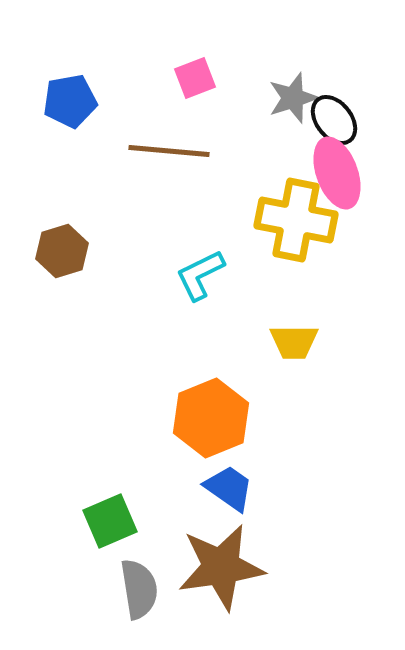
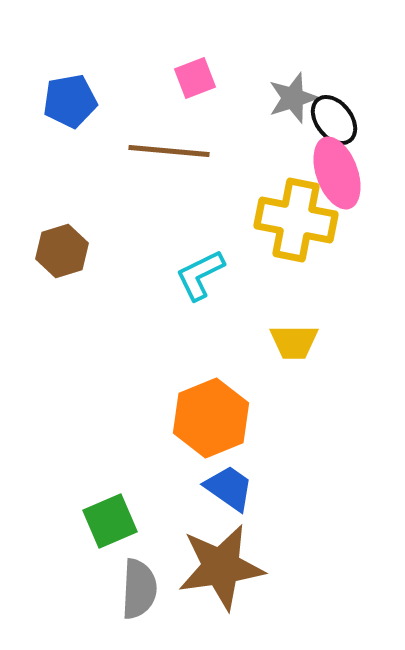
gray semicircle: rotated 12 degrees clockwise
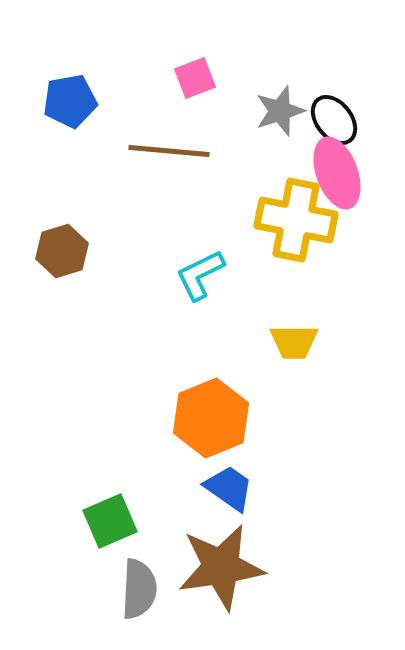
gray star: moved 13 px left, 13 px down
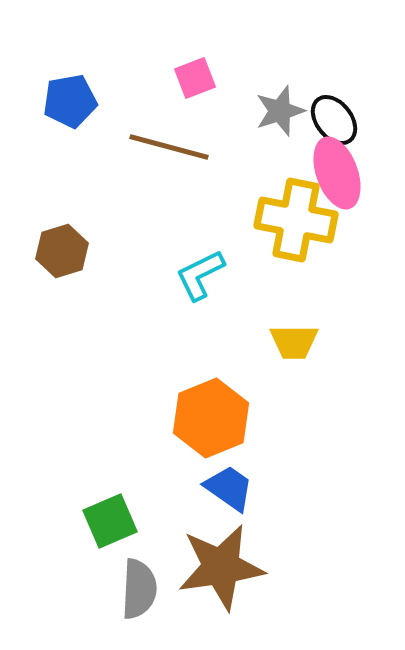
brown line: moved 4 px up; rotated 10 degrees clockwise
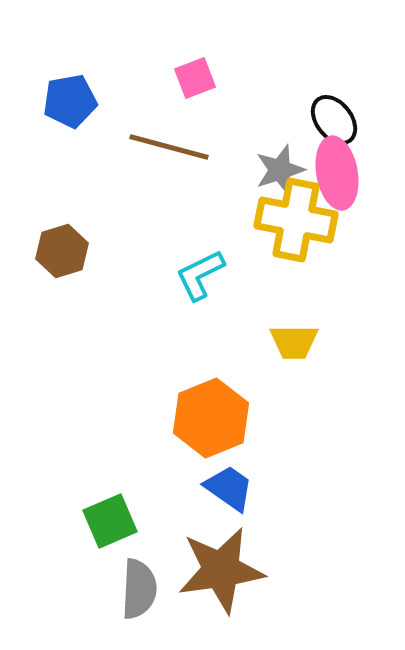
gray star: moved 59 px down
pink ellipse: rotated 10 degrees clockwise
brown star: moved 3 px down
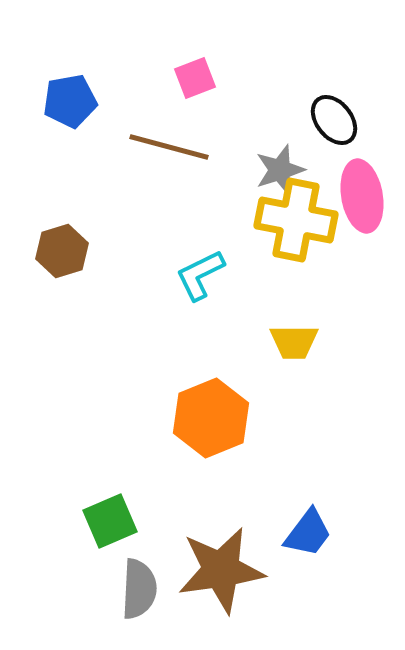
pink ellipse: moved 25 px right, 23 px down
blue trapezoid: moved 79 px right, 45 px down; rotated 92 degrees clockwise
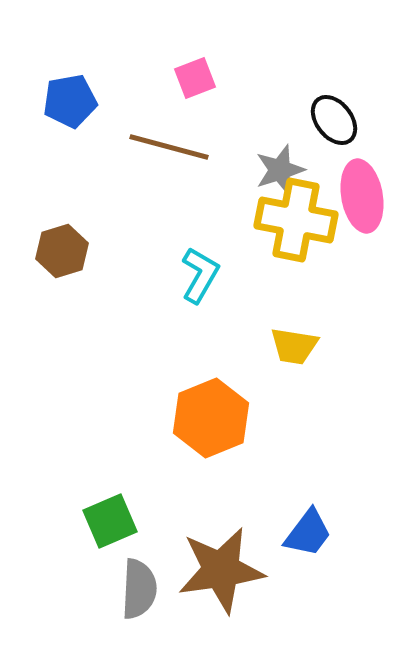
cyan L-shape: rotated 146 degrees clockwise
yellow trapezoid: moved 4 px down; rotated 9 degrees clockwise
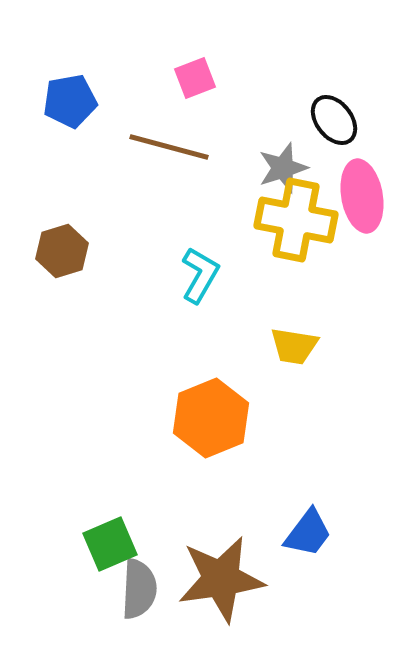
gray star: moved 3 px right, 2 px up
green square: moved 23 px down
brown star: moved 9 px down
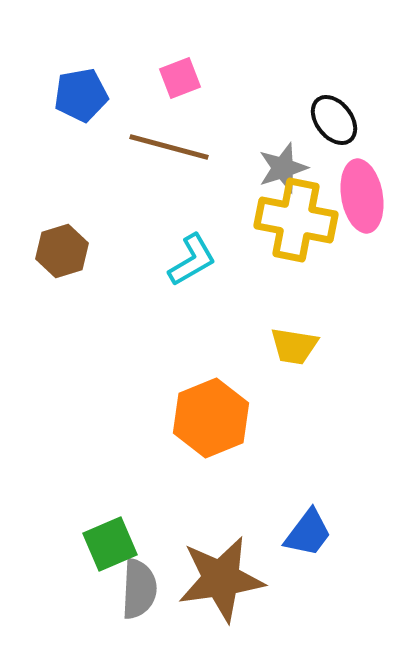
pink square: moved 15 px left
blue pentagon: moved 11 px right, 6 px up
cyan L-shape: moved 8 px left, 15 px up; rotated 30 degrees clockwise
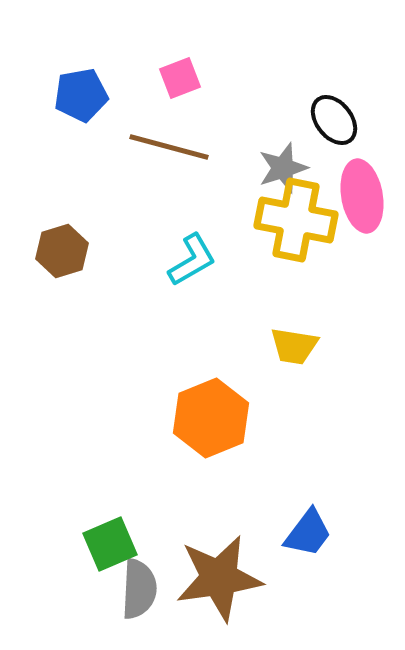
brown star: moved 2 px left, 1 px up
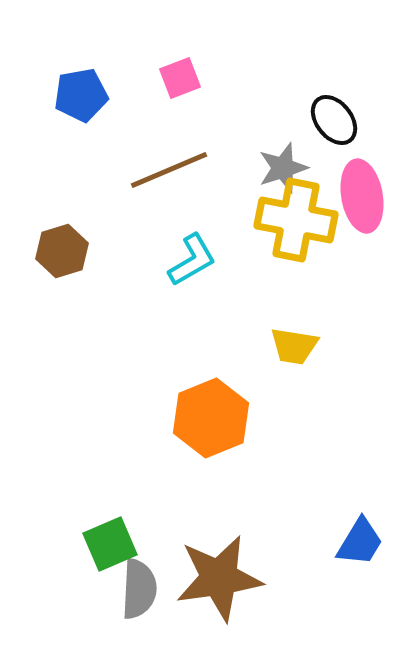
brown line: moved 23 px down; rotated 38 degrees counterclockwise
blue trapezoid: moved 52 px right, 9 px down; rotated 6 degrees counterclockwise
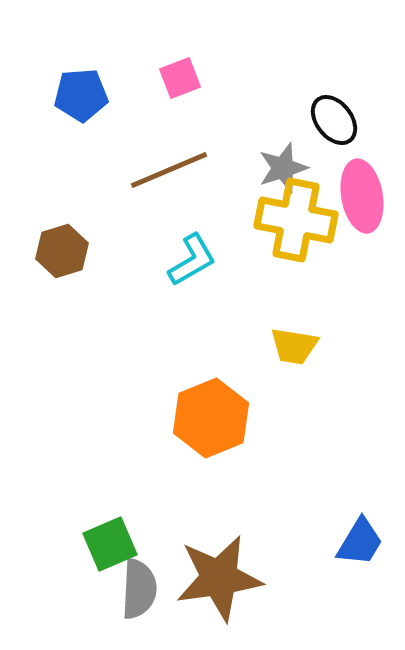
blue pentagon: rotated 6 degrees clockwise
